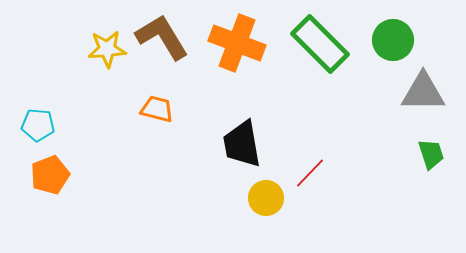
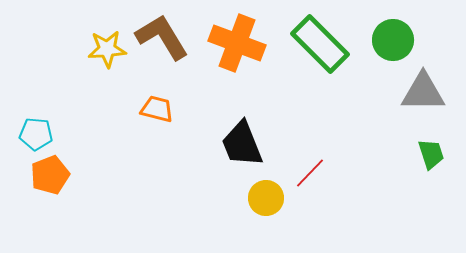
cyan pentagon: moved 2 px left, 9 px down
black trapezoid: rotated 12 degrees counterclockwise
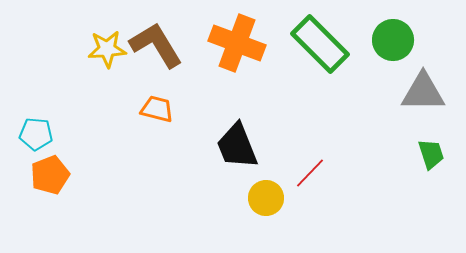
brown L-shape: moved 6 px left, 8 px down
black trapezoid: moved 5 px left, 2 px down
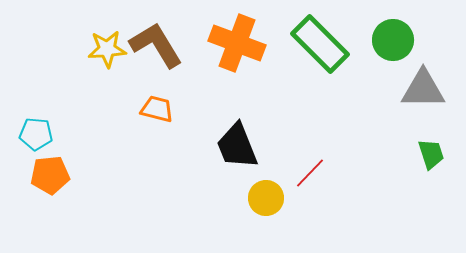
gray triangle: moved 3 px up
orange pentagon: rotated 15 degrees clockwise
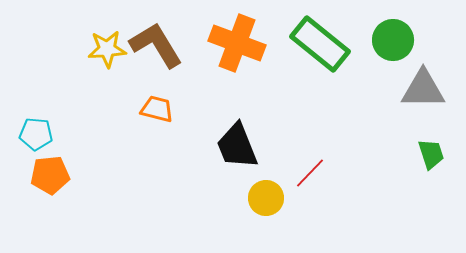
green rectangle: rotated 6 degrees counterclockwise
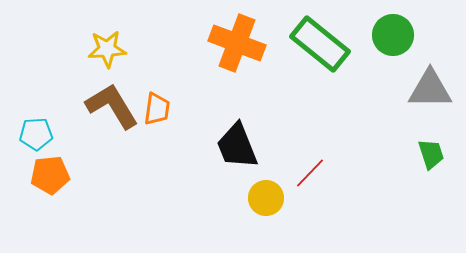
green circle: moved 5 px up
brown L-shape: moved 44 px left, 61 px down
gray triangle: moved 7 px right
orange trapezoid: rotated 84 degrees clockwise
cyan pentagon: rotated 8 degrees counterclockwise
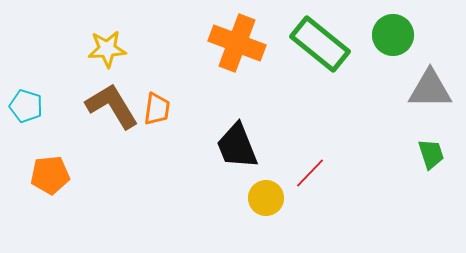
cyan pentagon: moved 10 px left, 28 px up; rotated 20 degrees clockwise
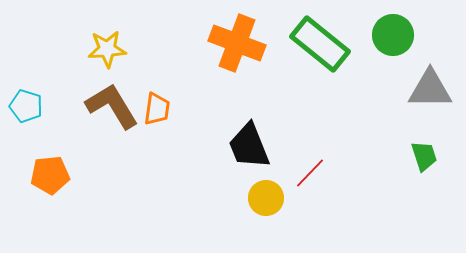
black trapezoid: moved 12 px right
green trapezoid: moved 7 px left, 2 px down
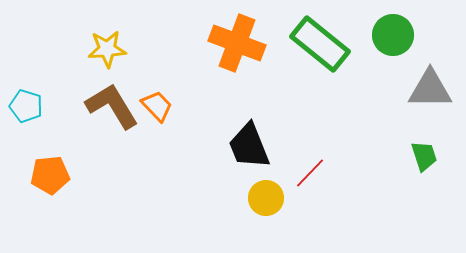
orange trapezoid: moved 3 px up; rotated 52 degrees counterclockwise
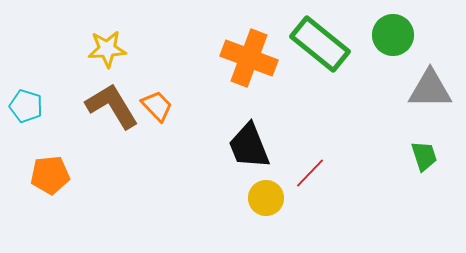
orange cross: moved 12 px right, 15 px down
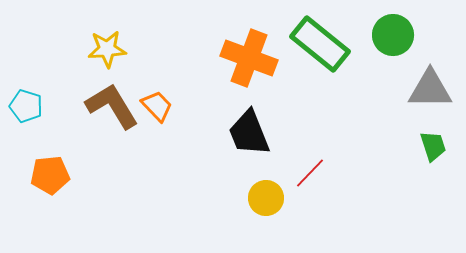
black trapezoid: moved 13 px up
green trapezoid: moved 9 px right, 10 px up
